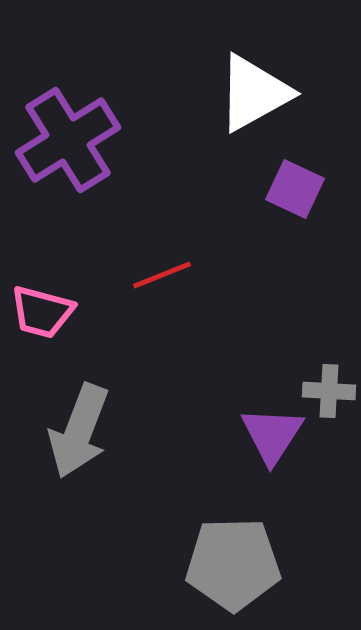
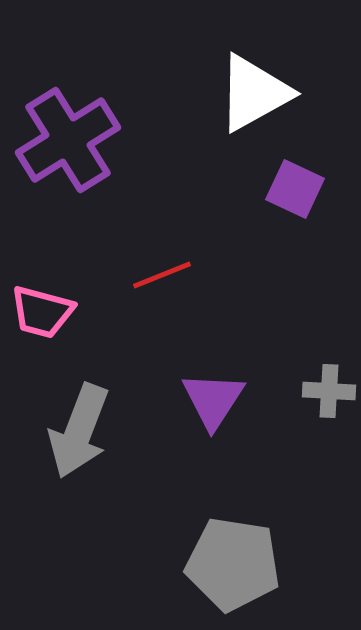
purple triangle: moved 59 px left, 35 px up
gray pentagon: rotated 10 degrees clockwise
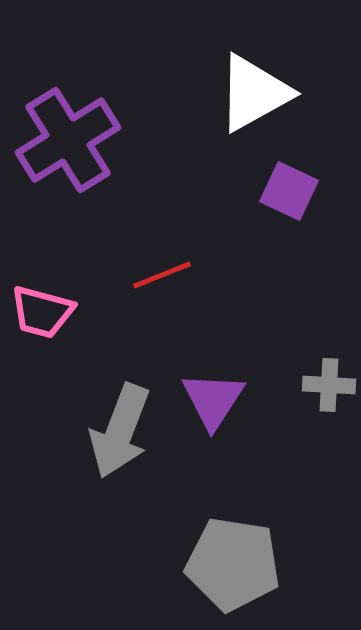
purple square: moved 6 px left, 2 px down
gray cross: moved 6 px up
gray arrow: moved 41 px right
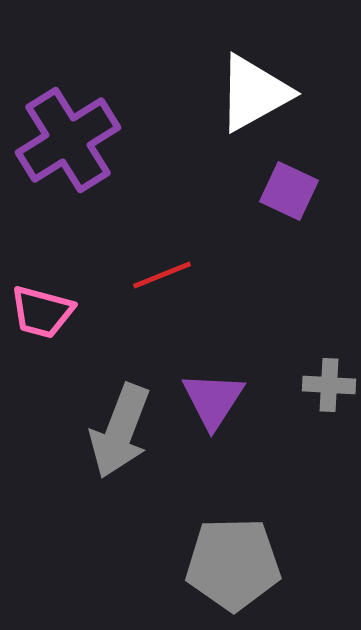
gray pentagon: rotated 10 degrees counterclockwise
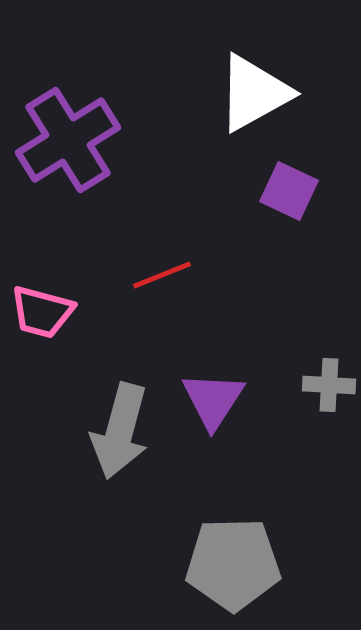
gray arrow: rotated 6 degrees counterclockwise
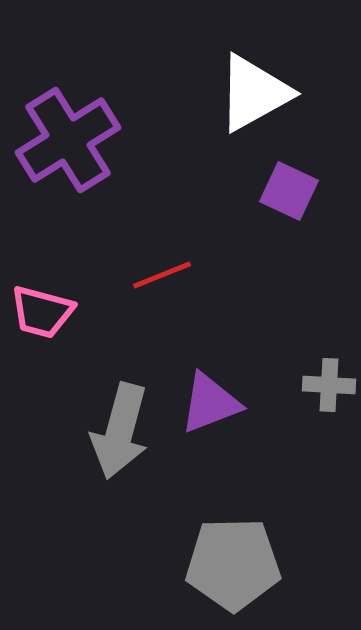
purple triangle: moved 3 px left, 3 px down; rotated 36 degrees clockwise
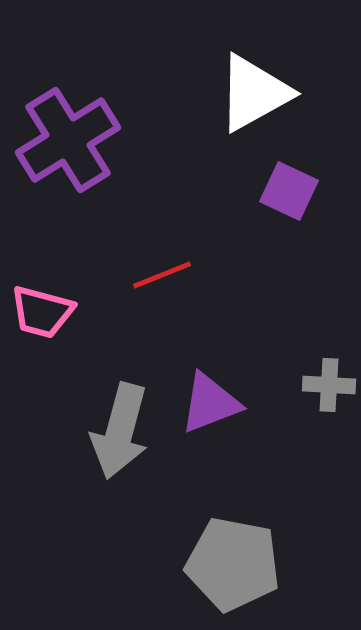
gray pentagon: rotated 12 degrees clockwise
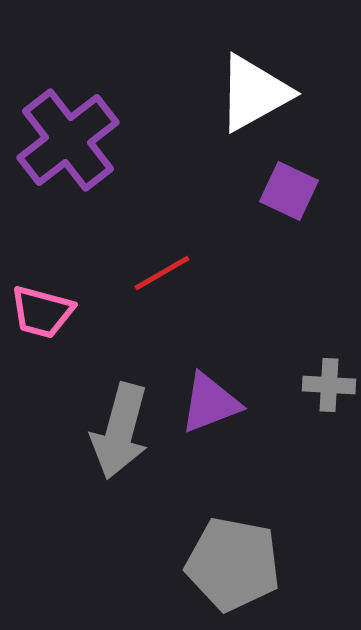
purple cross: rotated 6 degrees counterclockwise
red line: moved 2 px up; rotated 8 degrees counterclockwise
